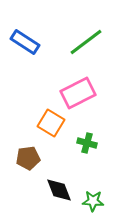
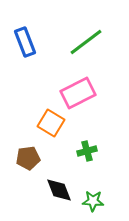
blue rectangle: rotated 36 degrees clockwise
green cross: moved 8 px down; rotated 30 degrees counterclockwise
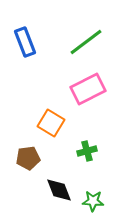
pink rectangle: moved 10 px right, 4 px up
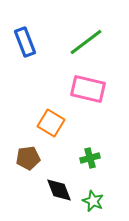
pink rectangle: rotated 40 degrees clockwise
green cross: moved 3 px right, 7 px down
green star: rotated 20 degrees clockwise
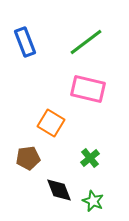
green cross: rotated 24 degrees counterclockwise
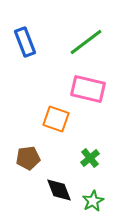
orange square: moved 5 px right, 4 px up; rotated 12 degrees counterclockwise
green star: rotated 20 degrees clockwise
